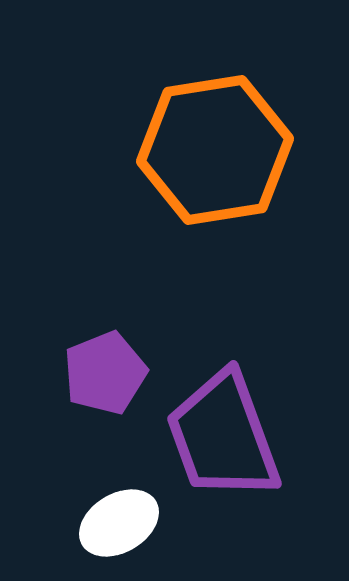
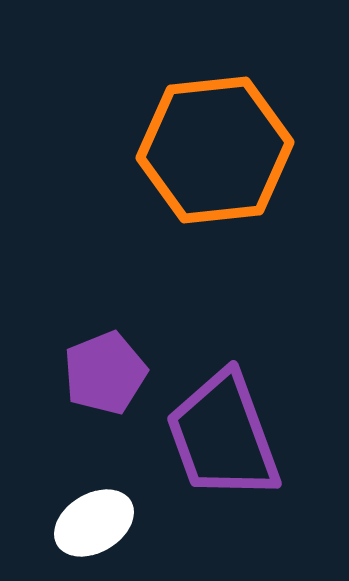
orange hexagon: rotated 3 degrees clockwise
white ellipse: moved 25 px left
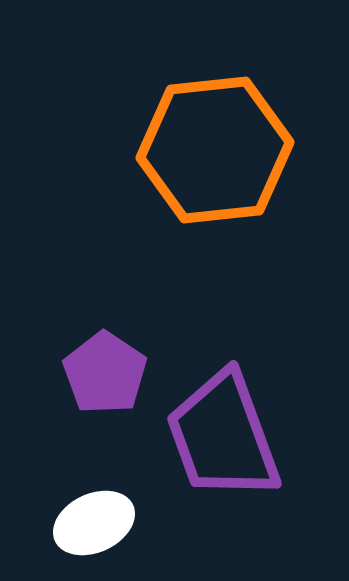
purple pentagon: rotated 16 degrees counterclockwise
white ellipse: rotated 6 degrees clockwise
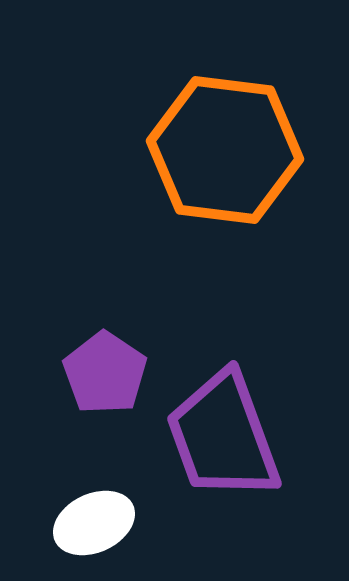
orange hexagon: moved 10 px right; rotated 13 degrees clockwise
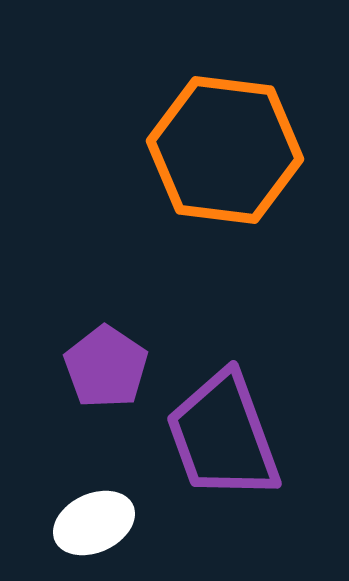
purple pentagon: moved 1 px right, 6 px up
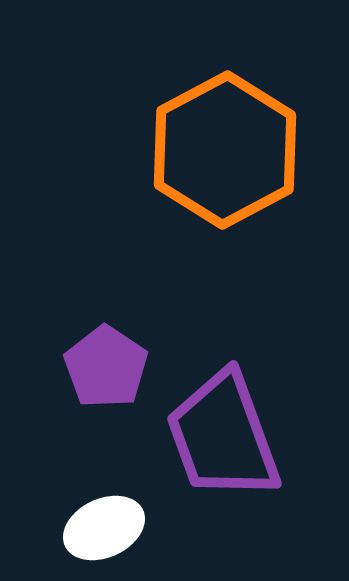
orange hexagon: rotated 25 degrees clockwise
white ellipse: moved 10 px right, 5 px down
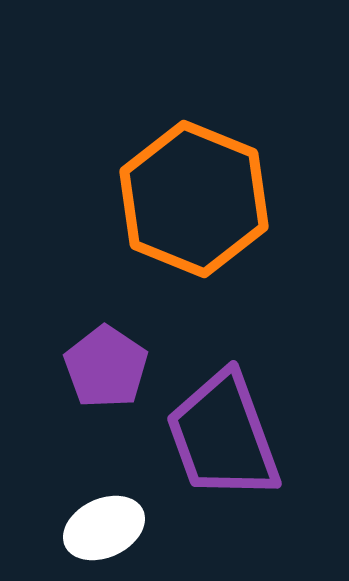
orange hexagon: moved 31 px left, 49 px down; rotated 10 degrees counterclockwise
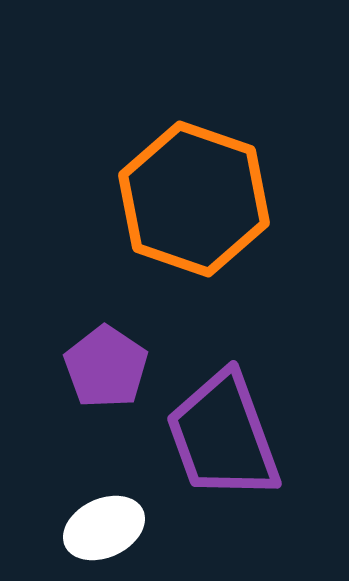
orange hexagon: rotated 3 degrees counterclockwise
